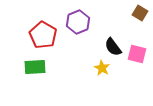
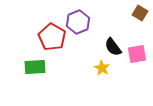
red pentagon: moved 9 px right, 2 px down
pink square: rotated 24 degrees counterclockwise
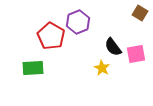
red pentagon: moved 1 px left, 1 px up
pink square: moved 1 px left
green rectangle: moved 2 px left, 1 px down
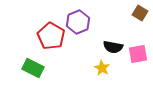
black semicircle: rotated 42 degrees counterclockwise
pink square: moved 2 px right
green rectangle: rotated 30 degrees clockwise
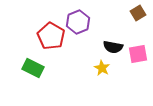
brown square: moved 2 px left; rotated 28 degrees clockwise
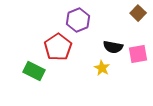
brown square: rotated 14 degrees counterclockwise
purple hexagon: moved 2 px up
red pentagon: moved 7 px right, 11 px down; rotated 8 degrees clockwise
green rectangle: moved 1 px right, 3 px down
